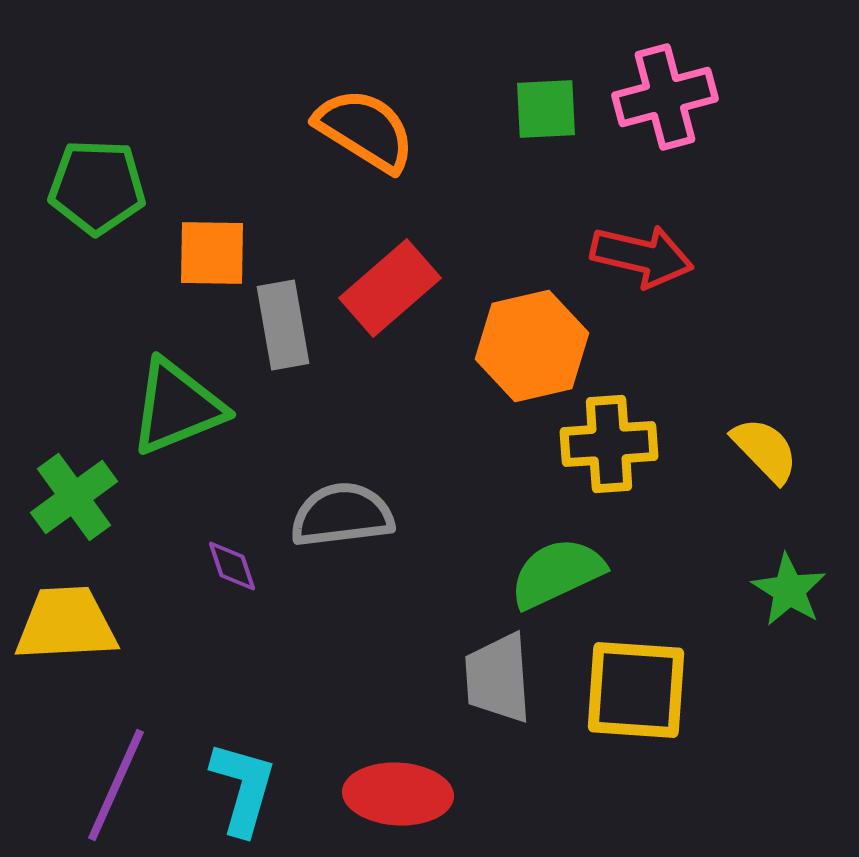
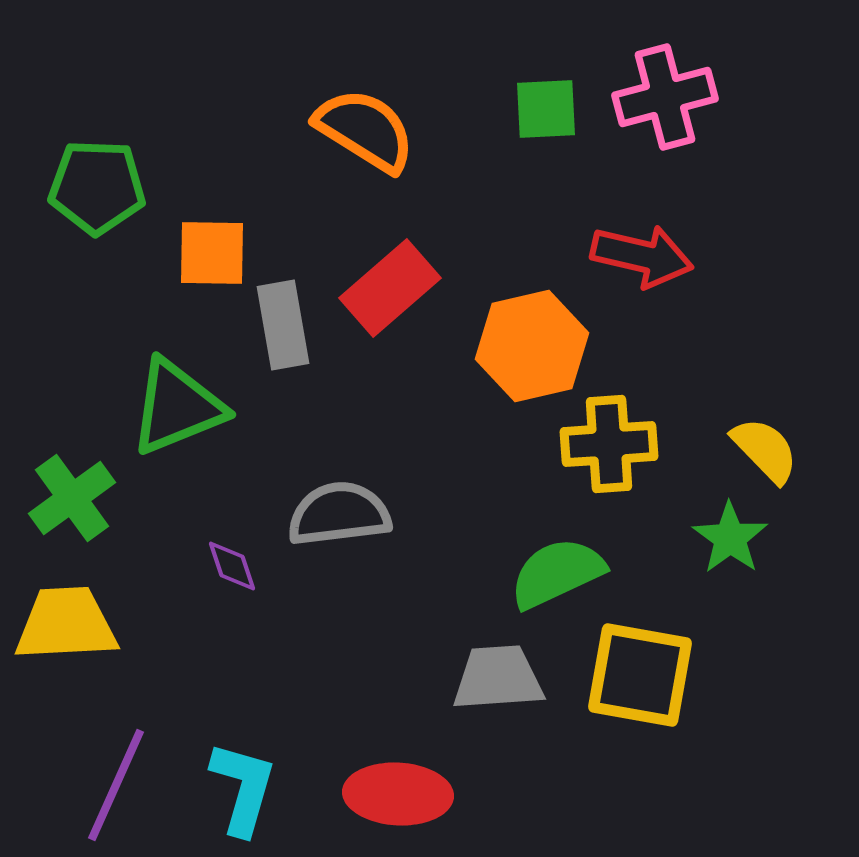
green cross: moved 2 px left, 1 px down
gray semicircle: moved 3 px left, 1 px up
green star: moved 59 px left, 52 px up; rotated 4 degrees clockwise
gray trapezoid: rotated 90 degrees clockwise
yellow square: moved 4 px right, 15 px up; rotated 6 degrees clockwise
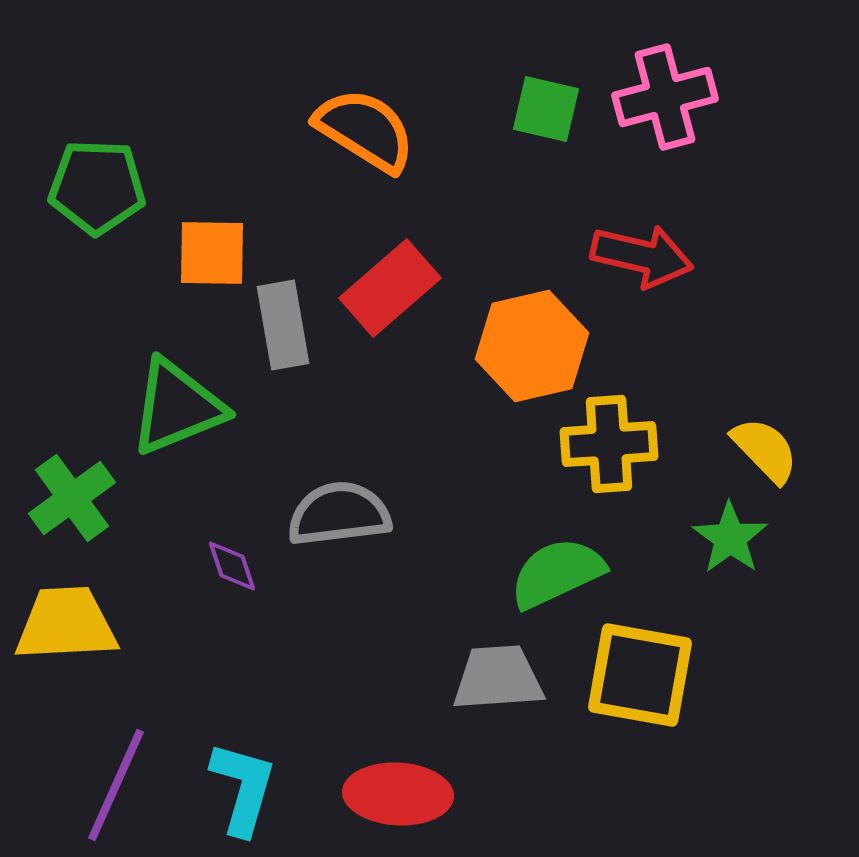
green square: rotated 16 degrees clockwise
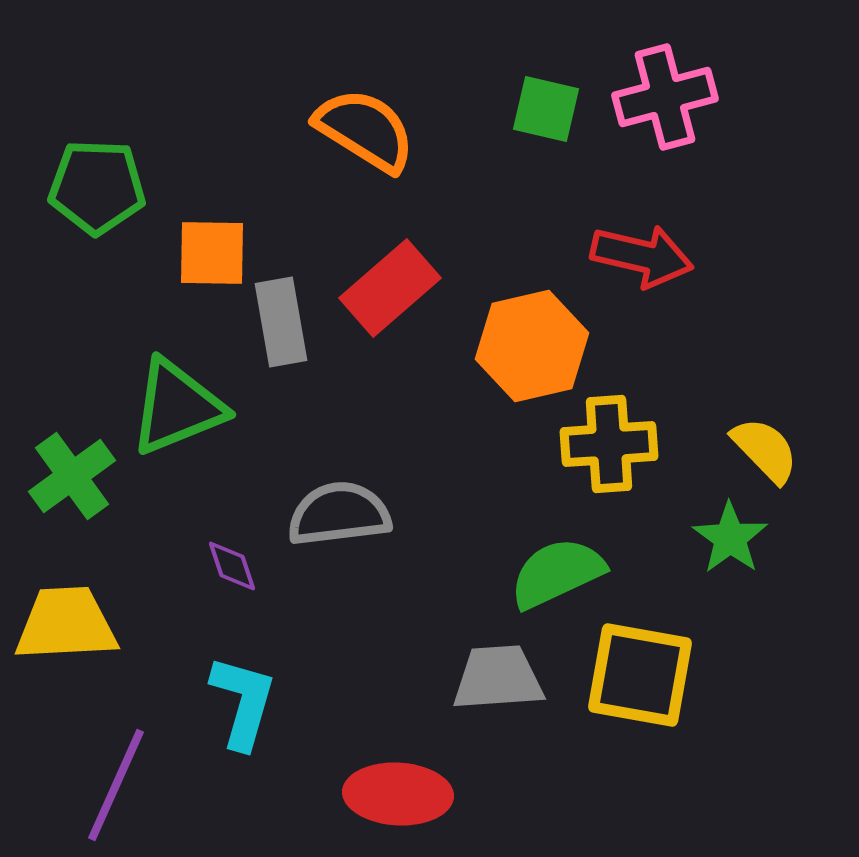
gray rectangle: moved 2 px left, 3 px up
green cross: moved 22 px up
cyan L-shape: moved 86 px up
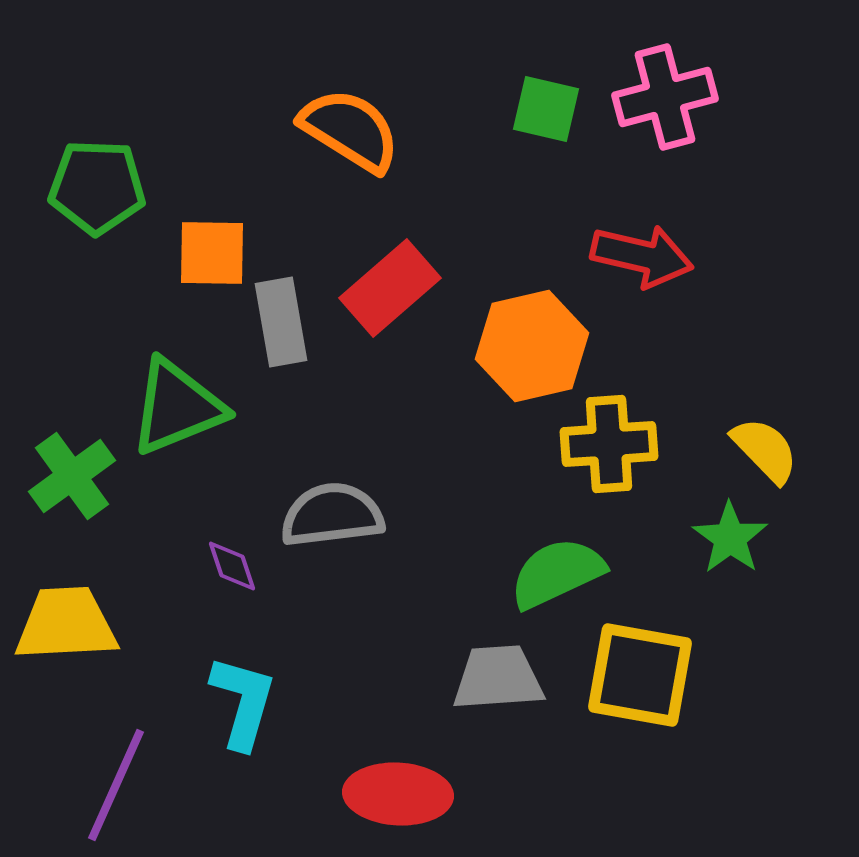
orange semicircle: moved 15 px left
gray semicircle: moved 7 px left, 1 px down
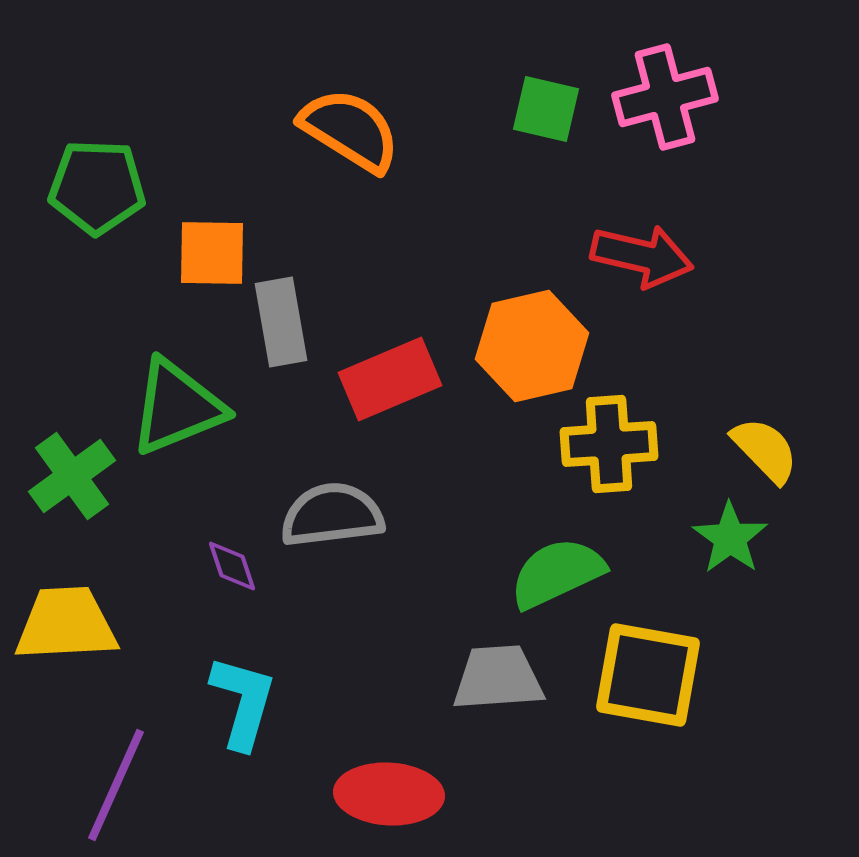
red rectangle: moved 91 px down; rotated 18 degrees clockwise
yellow square: moved 8 px right
red ellipse: moved 9 px left
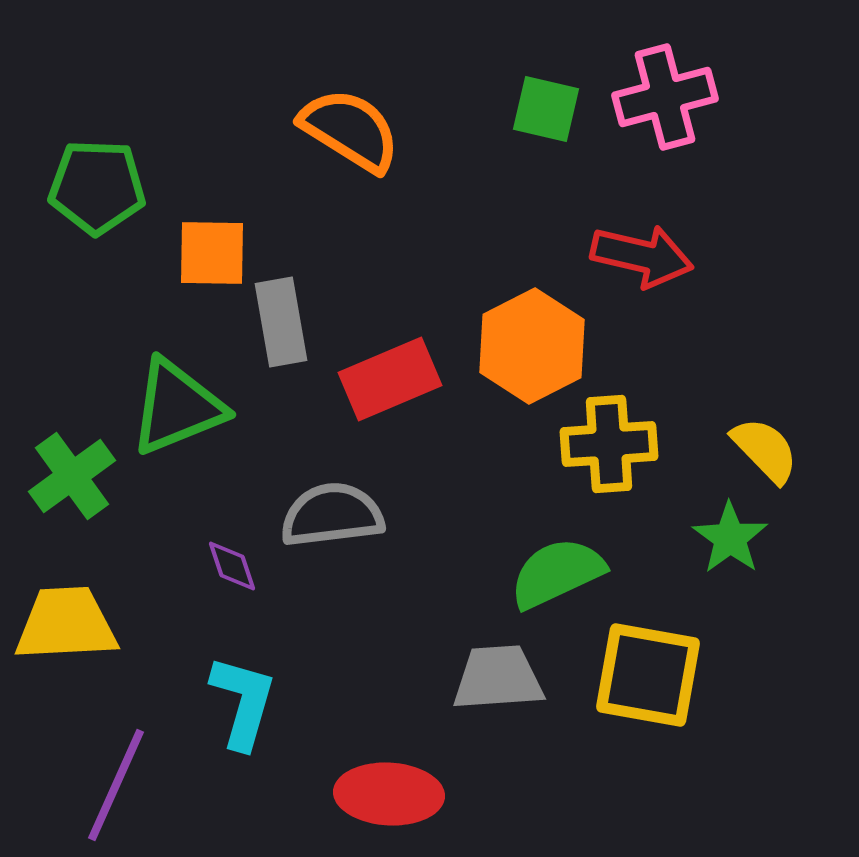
orange hexagon: rotated 14 degrees counterclockwise
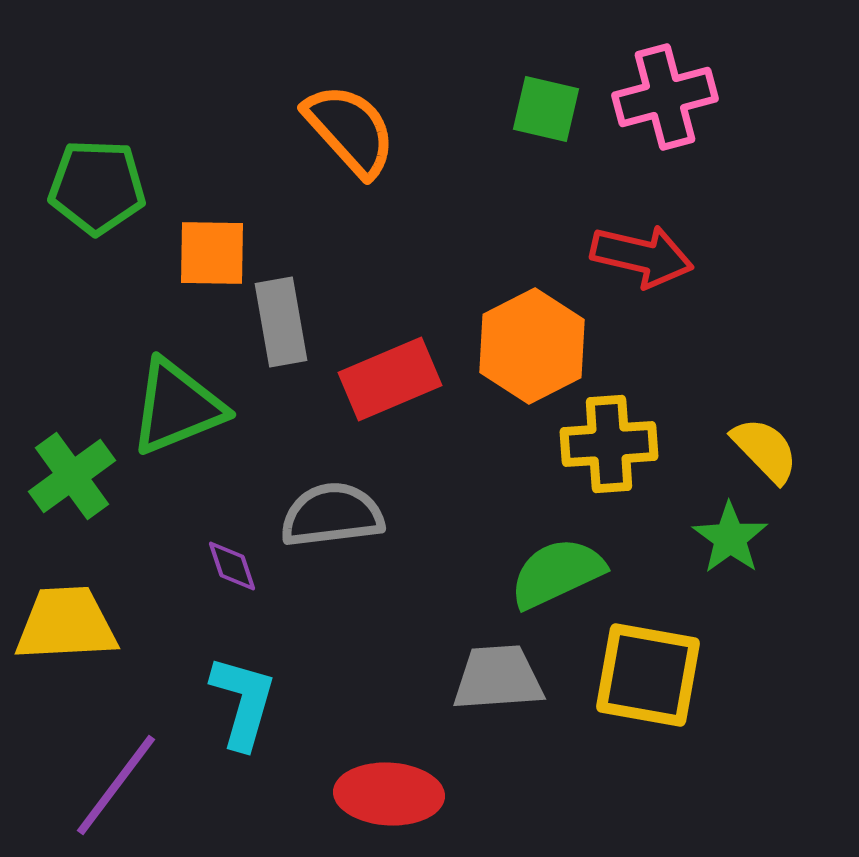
orange semicircle: rotated 16 degrees clockwise
purple line: rotated 13 degrees clockwise
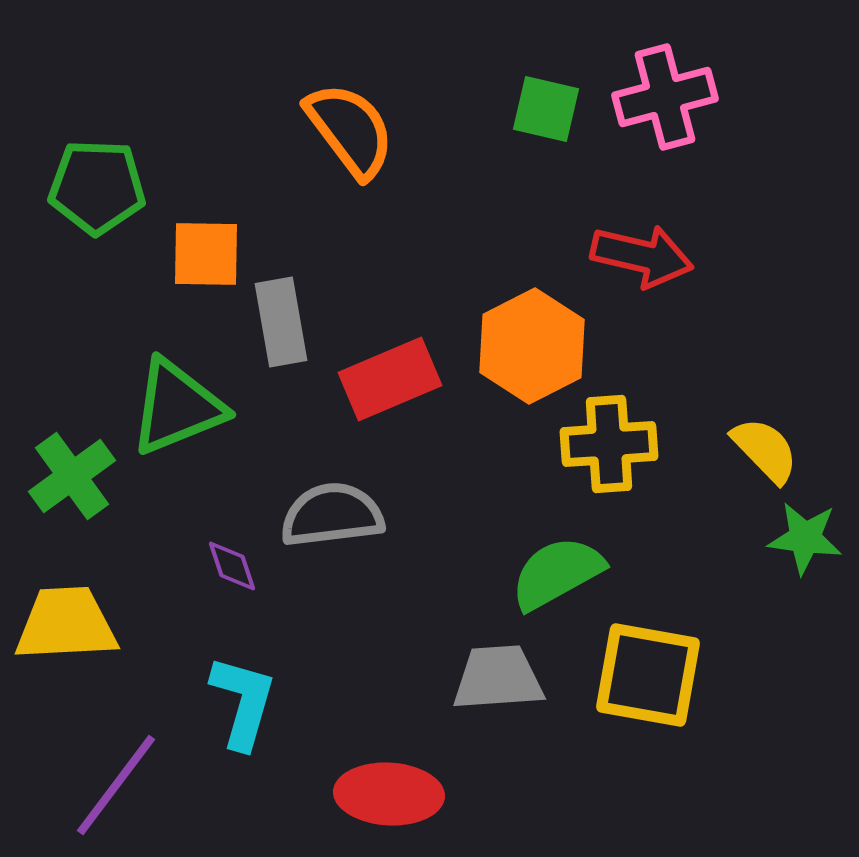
orange semicircle: rotated 5 degrees clockwise
orange square: moved 6 px left, 1 px down
green star: moved 75 px right; rotated 28 degrees counterclockwise
green semicircle: rotated 4 degrees counterclockwise
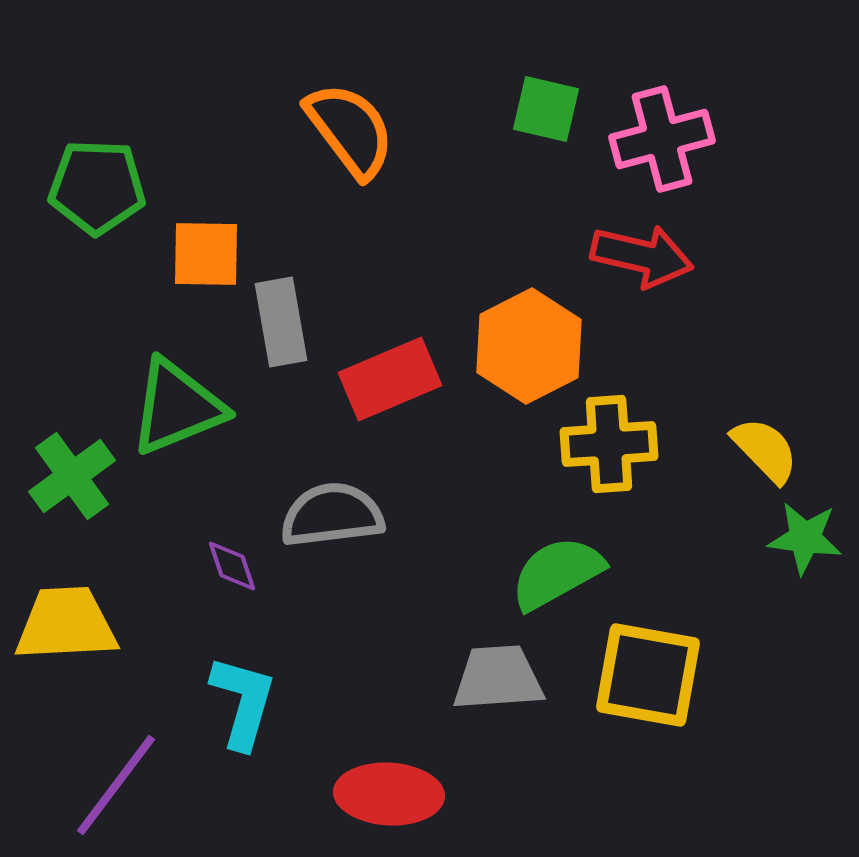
pink cross: moved 3 px left, 42 px down
orange hexagon: moved 3 px left
